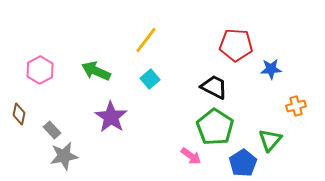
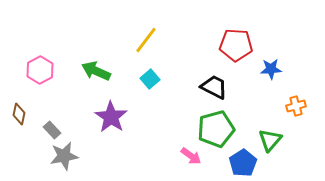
green pentagon: moved 1 px right, 2 px down; rotated 24 degrees clockwise
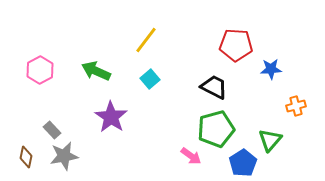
brown diamond: moved 7 px right, 43 px down
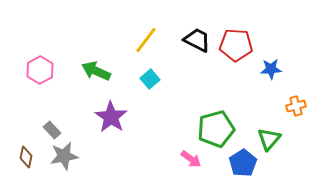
black trapezoid: moved 17 px left, 47 px up
green triangle: moved 1 px left, 1 px up
pink arrow: moved 3 px down
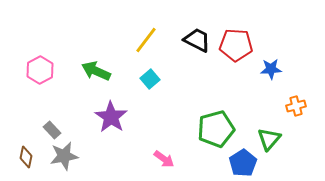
pink arrow: moved 27 px left
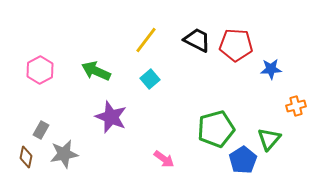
purple star: rotated 12 degrees counterclockwise
gray rectangle: moved 11 px left; rotated 72 degrees clockwise
gray star: moved 2 px up
blue pentagon: moved 3 px up
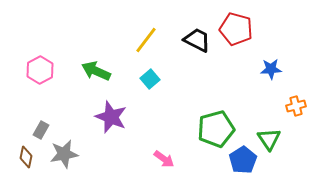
red pentagon: moved 16 px up; rotated 12 degrees clockwise
green triangle: rotated 15 degrees counterclockwise
